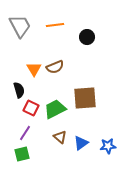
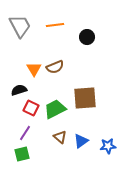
black semicircle: rotated 91 degrees counterclockwise
blue triangle: moved 2 px up
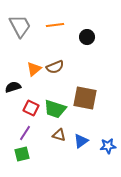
orange triangle: rotated 21 degrees clockwise
black semicircle: moved 6 px left, 3 px up
brown square: rotated 15 degrees clockwise
green trapezoid: rotated 135 degrees counterclockwise
brown triangle: moved 1 px left, 2 px up; rotated 24 degrees counterclockwise
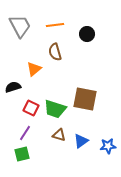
black circle: moved 3 px up
brown semicircle: moved 15 px up; rotated 96 degrees clockwise
brown square: moved 1 px down
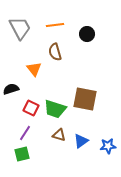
gray trapezoid: moved 2 px down
orange triangle: rotated 28 degrees counterclockwise
black semicircle: moved 2 px left, 2 px down
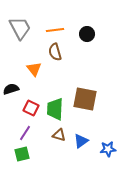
orange line: moved 5 px down
green trapezoid: rotated 75 degrees clockwise
blue star: moved 3 px down
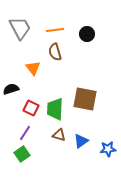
orange triangle: moved 1 px left, 1 px up
green square: rotated 21 degrees counterclockwise
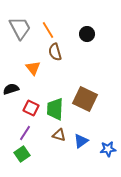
orange line: moved 7 px left; rotated 66 degrees clockwise
brown square: rotated 15 degrees clockwise
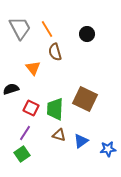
orange line: moved 1 px left, 1 px up
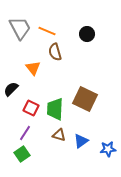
orange line: moved 2 px down; rotated 36 degrees counterclockwise
black semicircle: rotated 28 degrees counterclockwise
